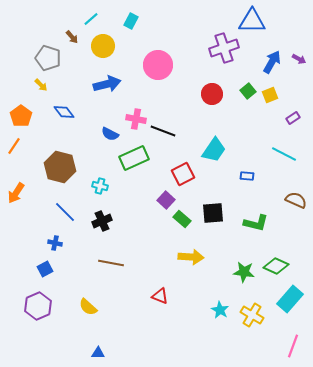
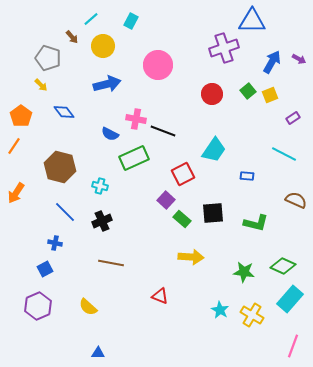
green diamond at (276, 266): moved 7 px right
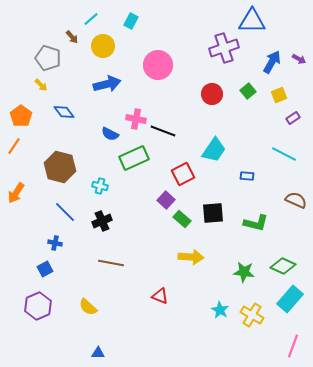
yellow square at (270, 95): moved 9 px right
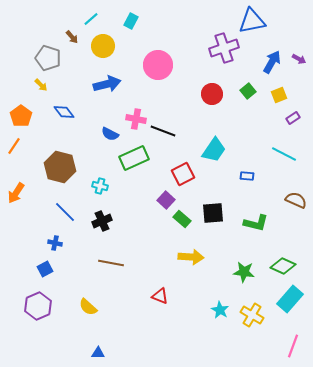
blue triangle at (252, 21): rotated 12 degrees counterclockwise
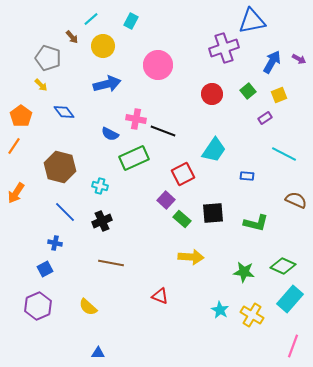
purple rectangle at (293, 118): moved 28 px left
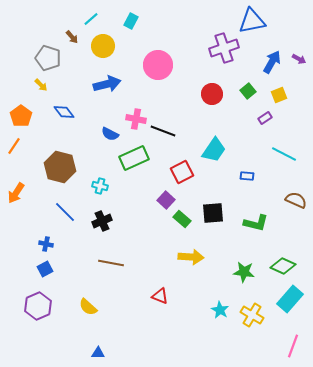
red square at (183, 174): moved 1 px left, 2 px up
blue cross at (55, 243): moved 9 px left, 1 px down
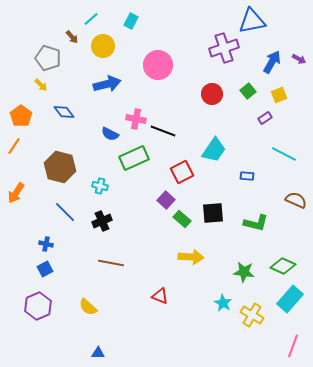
cyan star at (220, 310): moved 3 px right, 7 px up
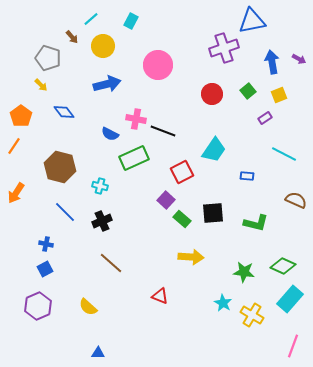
blue arrow at (272, 62): rotated 40 degrees counterclockwise
brown line at (111, 263): rotated 30 degrees clockwise
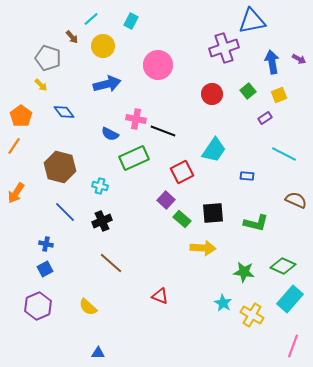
yellow arrow at (191, 257): moved 12 px right, 9 px up
